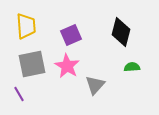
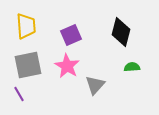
gray square: moved 4 px left, 1 px down
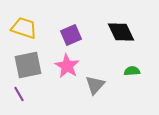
yellow trapezoid: moved 2 px left, 2 px down; rotated 68 degrees counterclockwise
black diamond: rotated 40 degrees counterclockwise
green semicircle: moved 4 px down
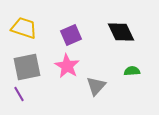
gray square: moved 1 px left, 2 px down
gray triangle: moved 1 px right, 1 px down
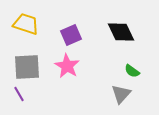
yellow trapezoid: moved 2 px right, 4 px up
gray square: rotated 8 degrees clockwise
green semicircle: rotated 140 degrees counterclockwise
gray triangle: moved 25 px right, 8 px down
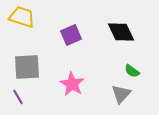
yellow trapezoid: moved 4 px left, 7 px up
pink star: moved 5 px right, 18 px down
purple line: moved 1 px left, 3 px down
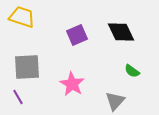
purple square: moved 6 px right
gray triangle: moved 6 px left, 7 px down
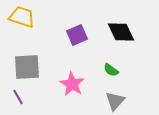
green semicircle: moved 21 px left, 1 px up
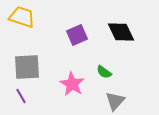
green semicircle: moved 7 px left, 2 px down
purple line: moved 3 px right, 1 px up
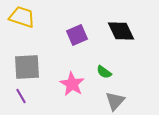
black diamond: moved 1 px up
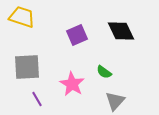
purple line: moved 16 px right, 3 px down
